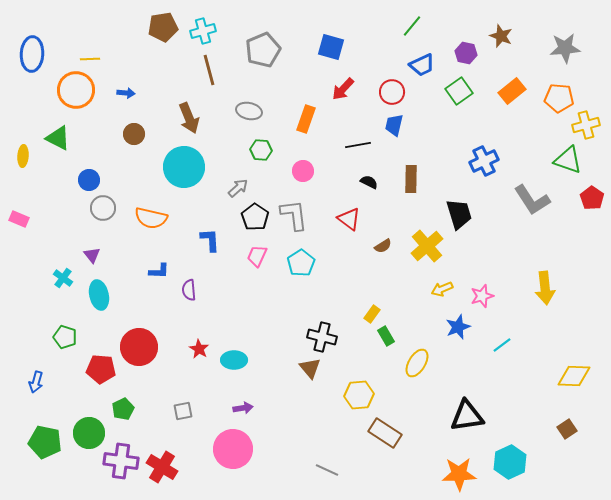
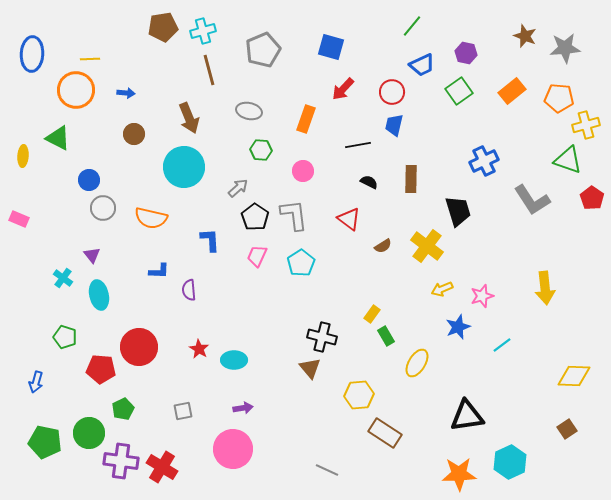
brown star at (501, 36): moved 24 px right
black trapezoid at (459, 214): moved 1 px left, 3 px up
yellow cross at (427, 246): rotated 12 degrees counterclockwise
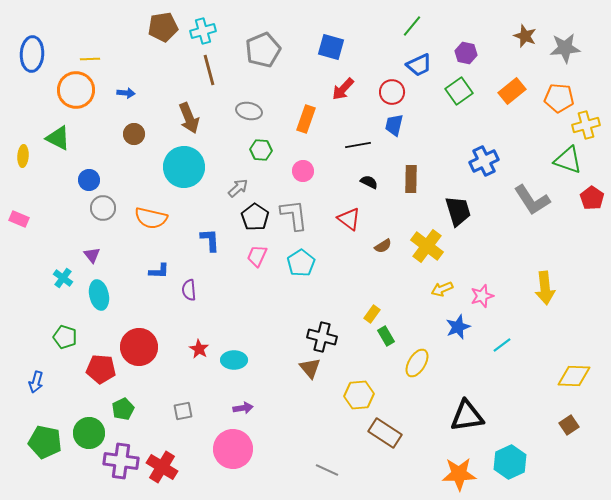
blue trapezoid at (422, 65): moved 3 px left
brown square at (567, 429): moved 2 px right, 4 px up
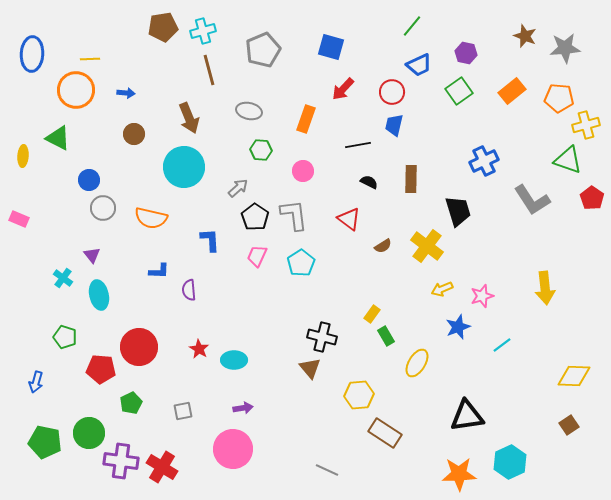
green pentagon at (123, 409): moved 8 px right, 6 px up
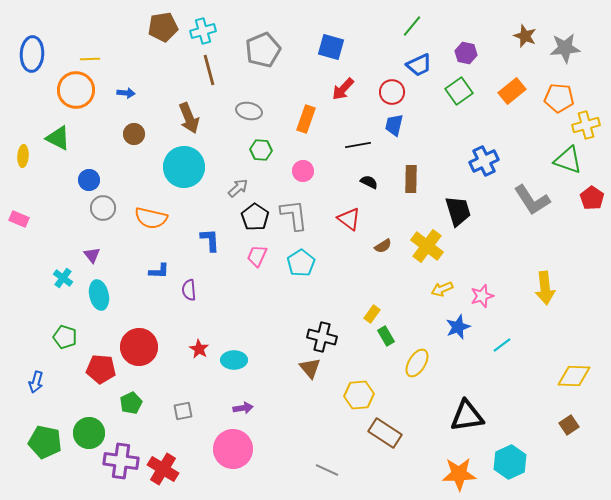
red cross at (162, 467): moved 1 px right, 2 px down
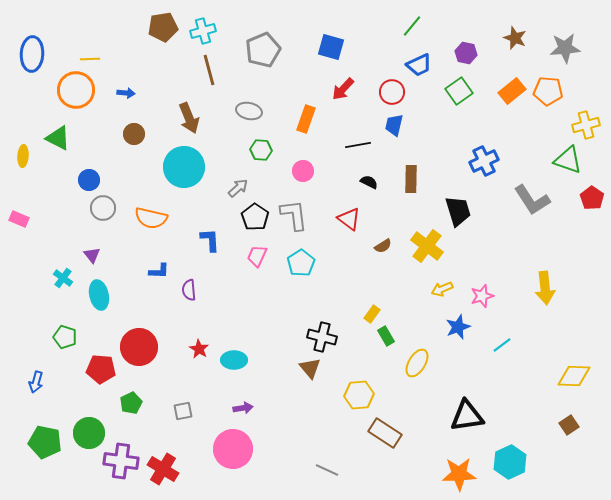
brown star at (525, 36): moved 10 px left, 2 px down
orange pentagon at (559, 98): moved 11 px left, 7 px up
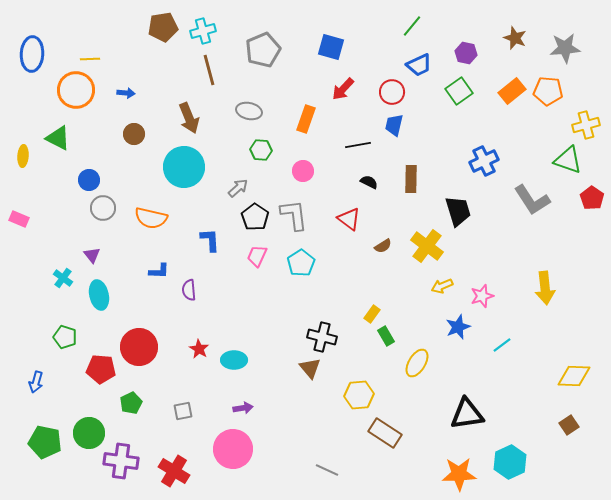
yellow arrow at (442, 289): moved 3 px up
black triangle at (467, 416): moved 2 px up
red cross at (163, 469): moved 11 px right, 2 px down
